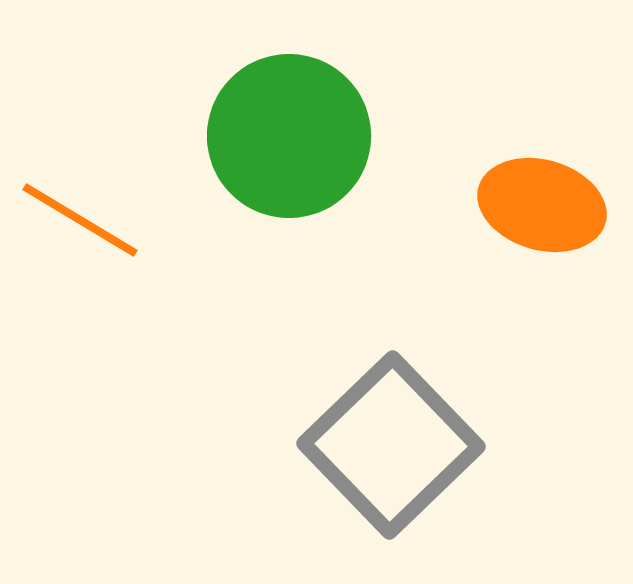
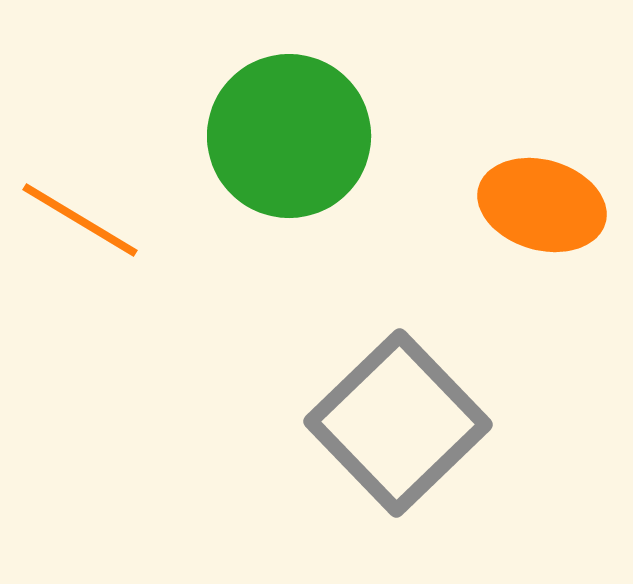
gray square: moved 7 px right, 22 px up
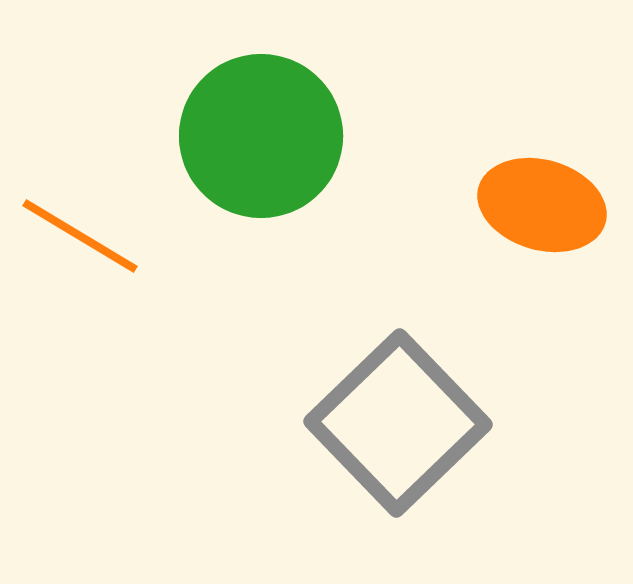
green circle: moved 28 px left
orange line: moved 16 px down
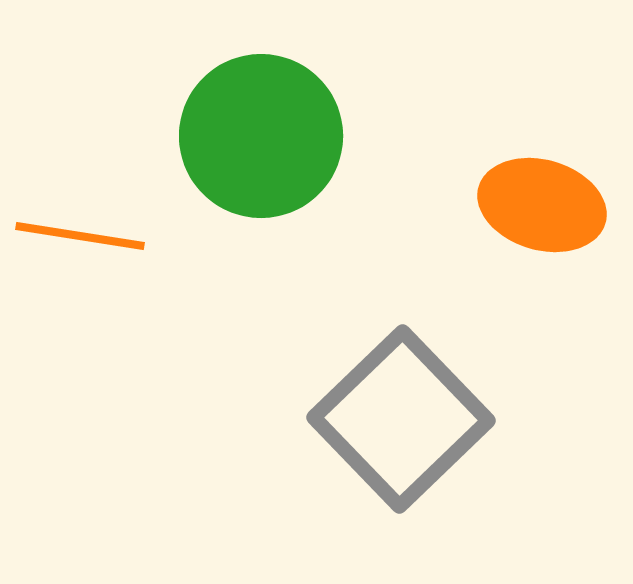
orange line: rotated 22 degrees counterclockwise
gray square: moved 3 px right, 4 px up
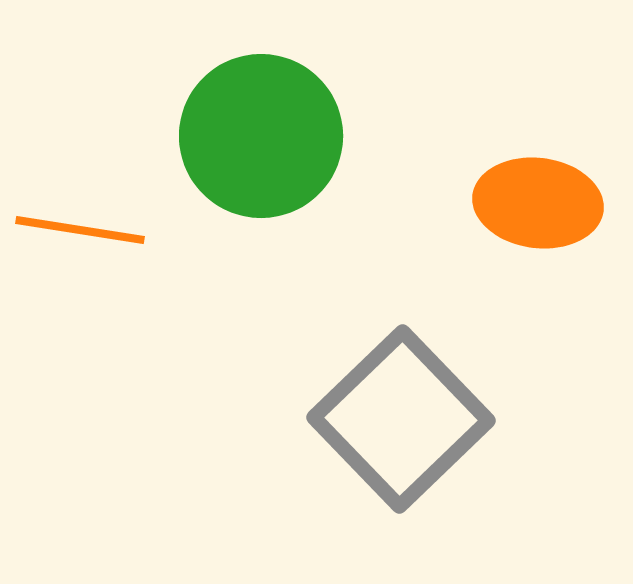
orange ellipse: moved 4 px left, 2 px up; rotated 9 degrees counterclockwise
orange line: moved 6 px up
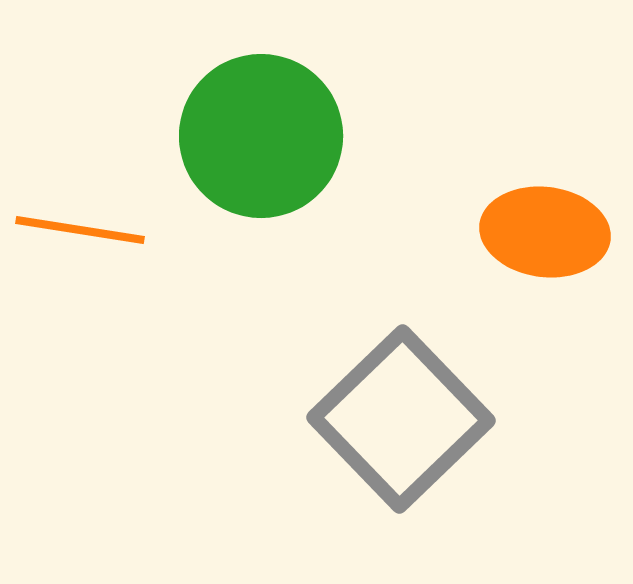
orange ellipse: moved 7 px right, 29 px down
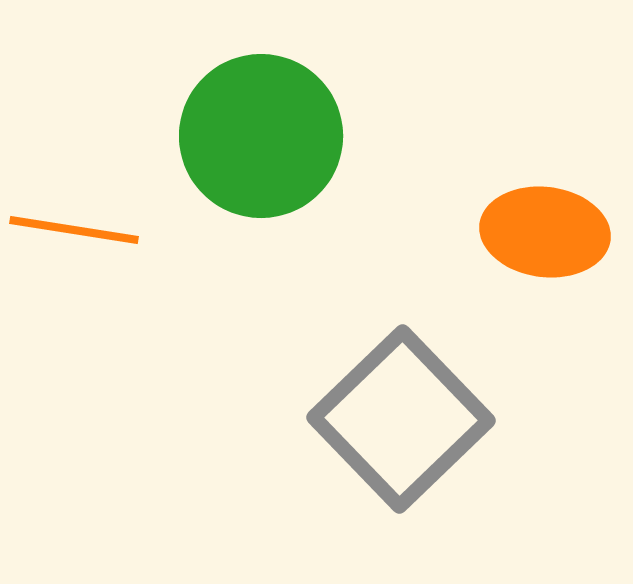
orange line: moved 6 px left
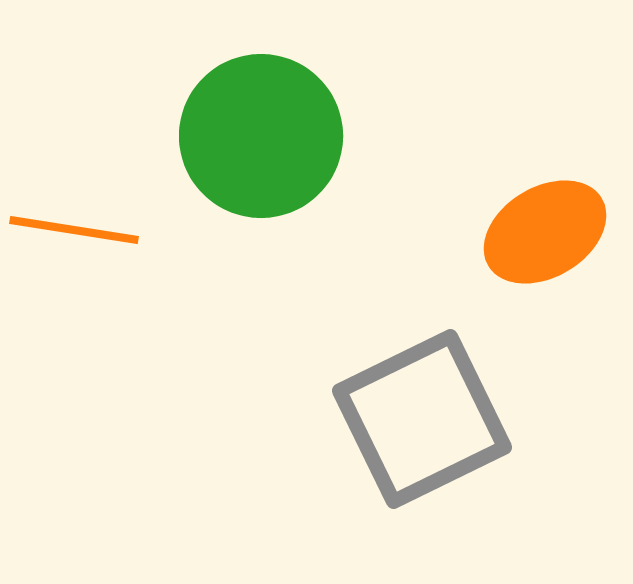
orange ellipse: rotated 38 degrees counterclockwise
gray square: moved 21 px right; rotated 18 degrees clockwise
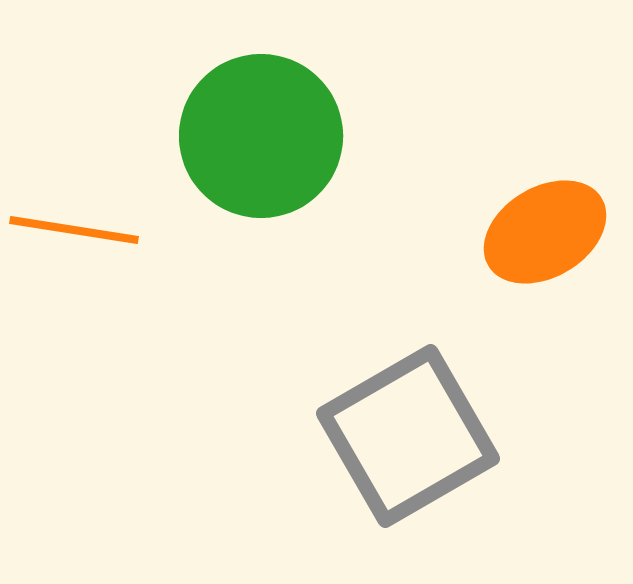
gray square: moved 14 px left, 17 px down; rotated 4 degrees counterclockwise
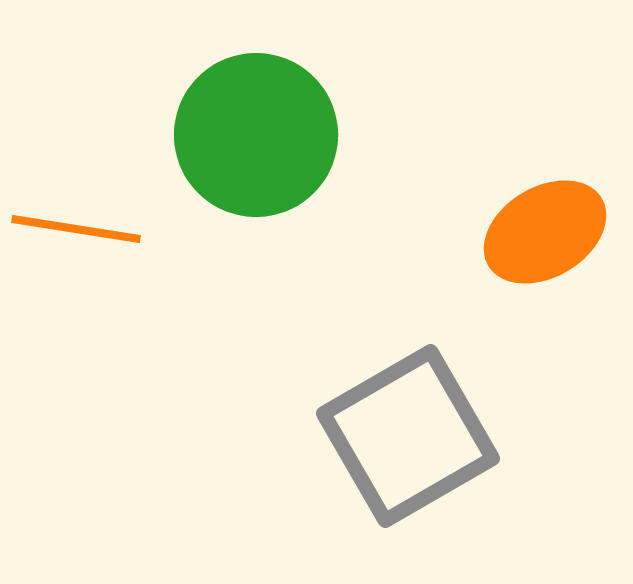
green circle: moved 5 px left, 1 px up
orange line: moved 2 px right, 1 px up
